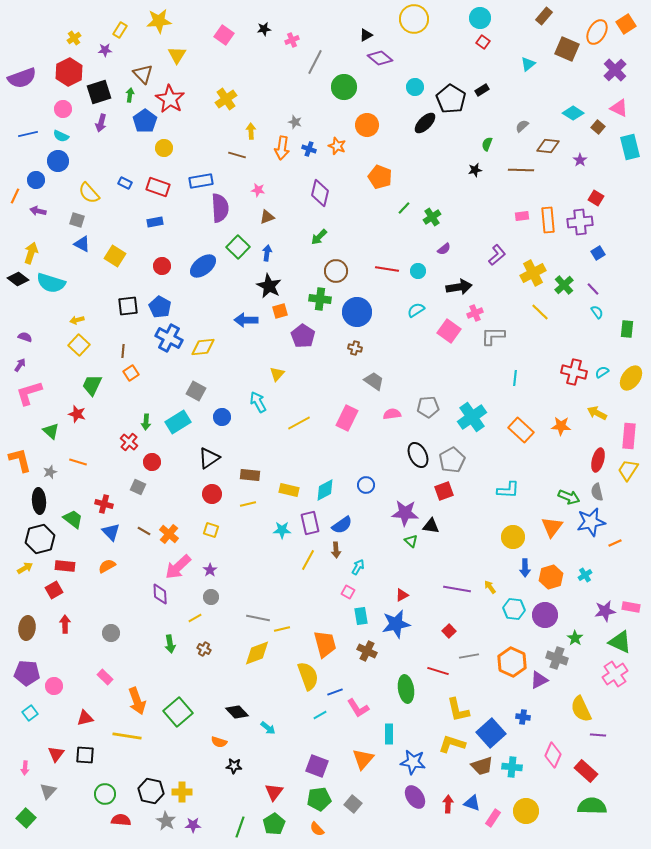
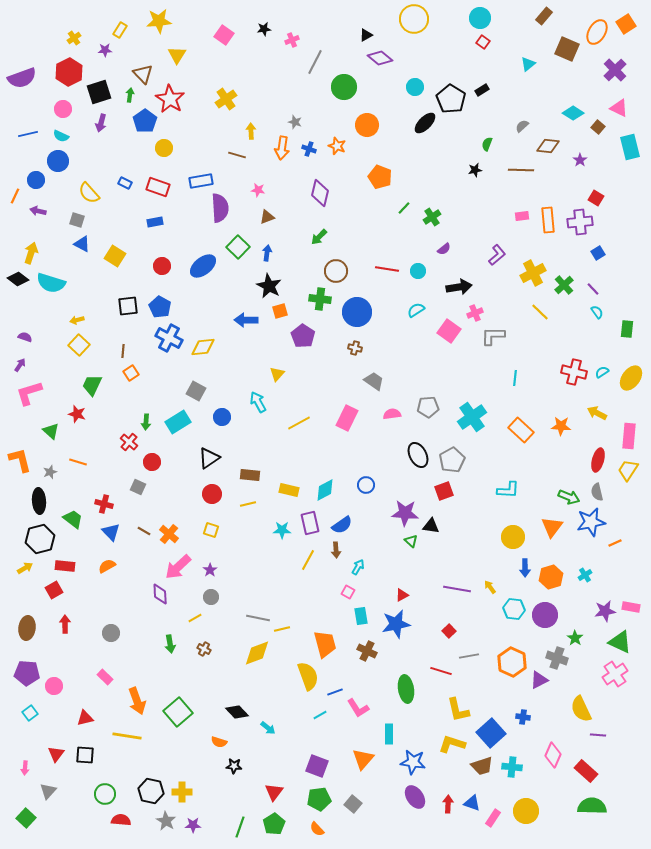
red line at (438, 671): moved 3 px right
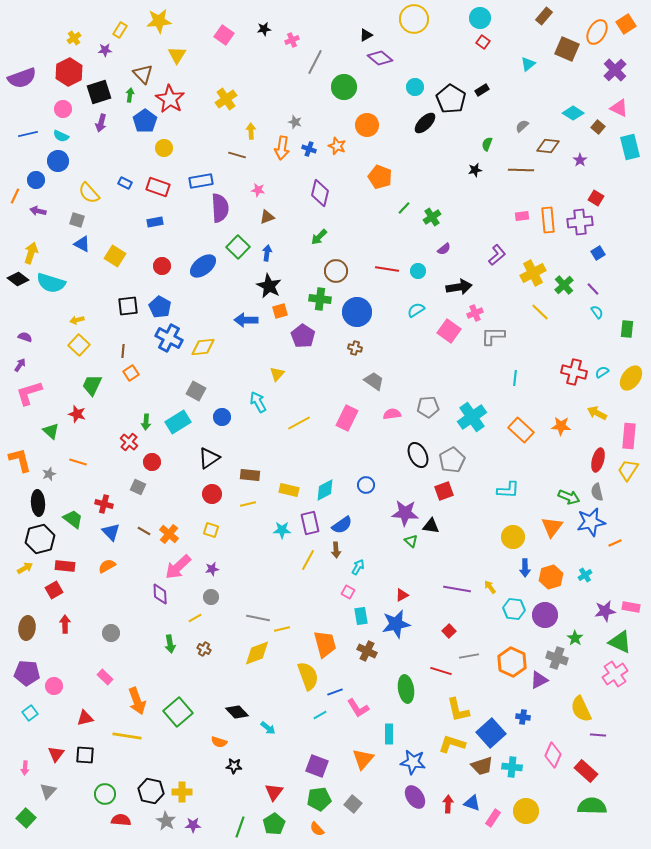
gray star at (50, 472): moved 1 px left, 2 px down
black ellipse at (39, 501): moved 1 px left, 2 px down
purple star at (210, 570): moved 2 px right, 1 px up; rotated 24 degrees clockwise
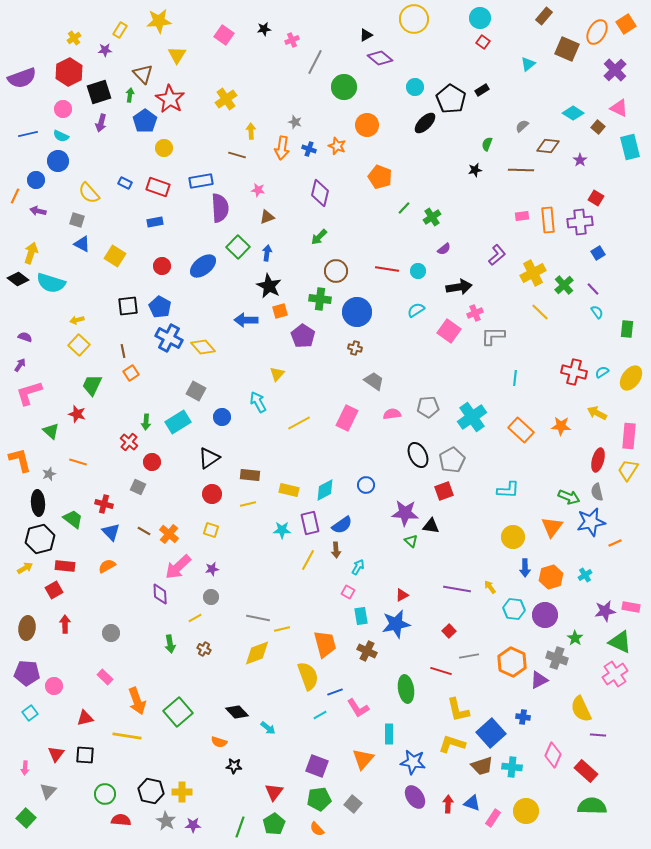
yellow diamond at (203, 347): rotated 55 degrees clockwise
brown line at (123, 351): rotated 16 degrees counterclockwise
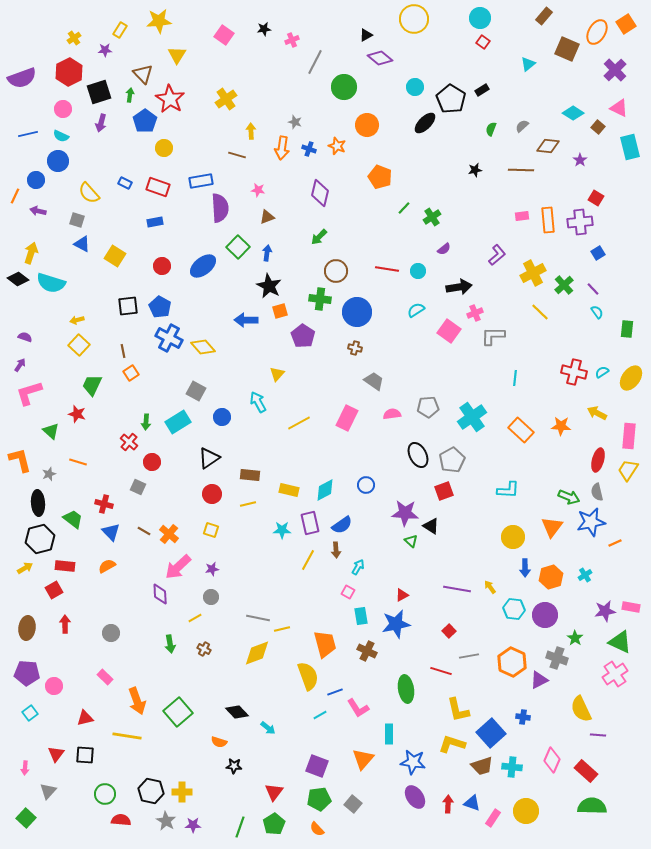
green semicircle at (487, 144): moved 4 px right, 15 px up
black triangle at (431, 526): rotated 24 degrees clockwise
pink diamond at (553, 755): moved 1 px left, 5 px down
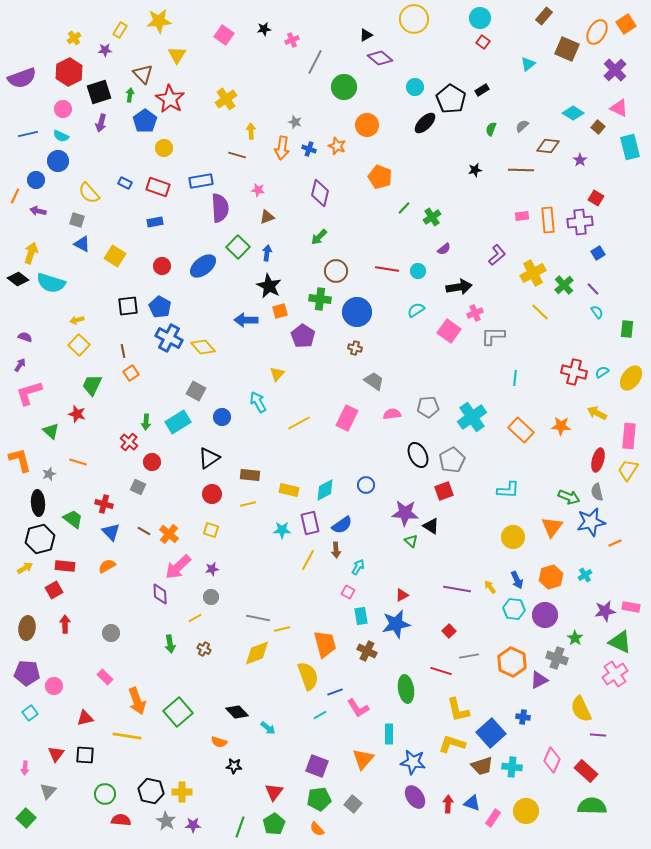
blue arrow at (525, 568): moved 8 px left, 12 px down; rotated 24 degrees counterclockwise
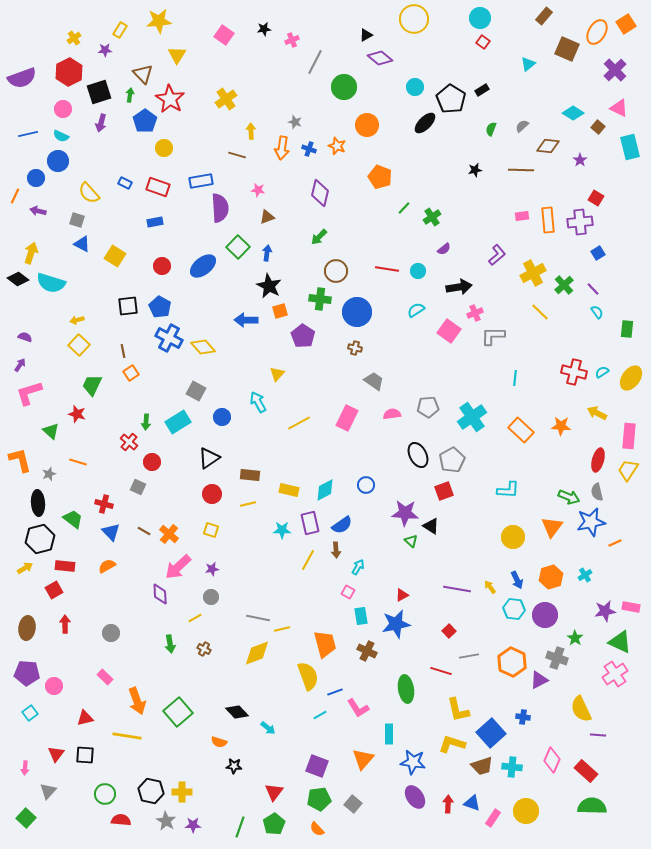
blue circle at (36, 180): moved 2 px up
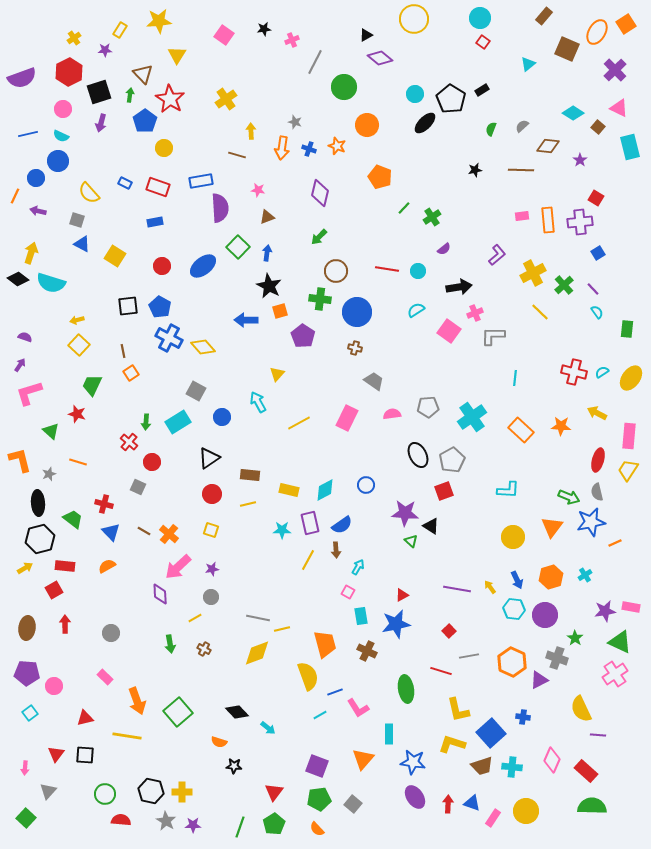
cyan circle at (415, 87): moved 7 px down
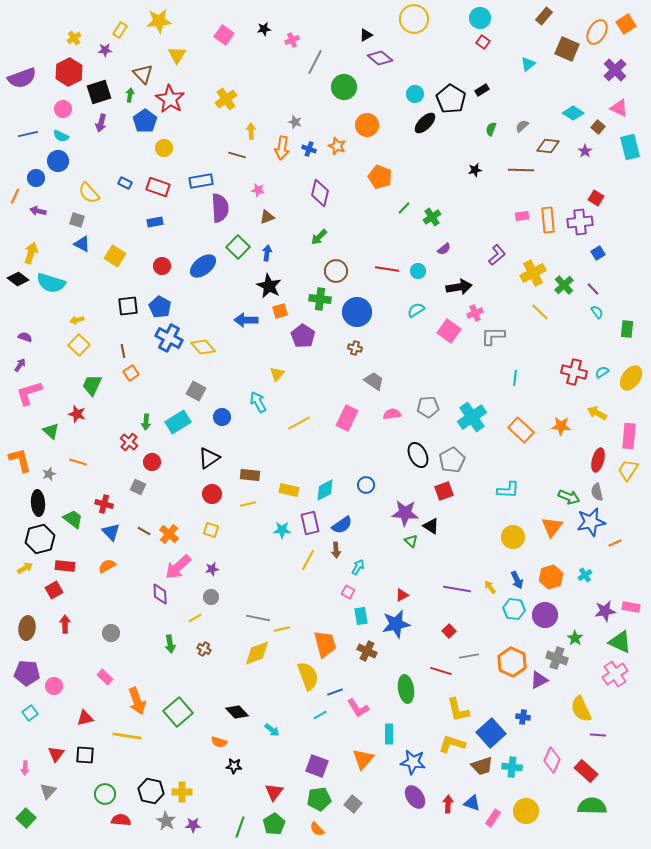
purple star at (580, 160): moved 5 px right, 9 px up
cyan arrow at (268, 728): moved 4 px right, 2 px down
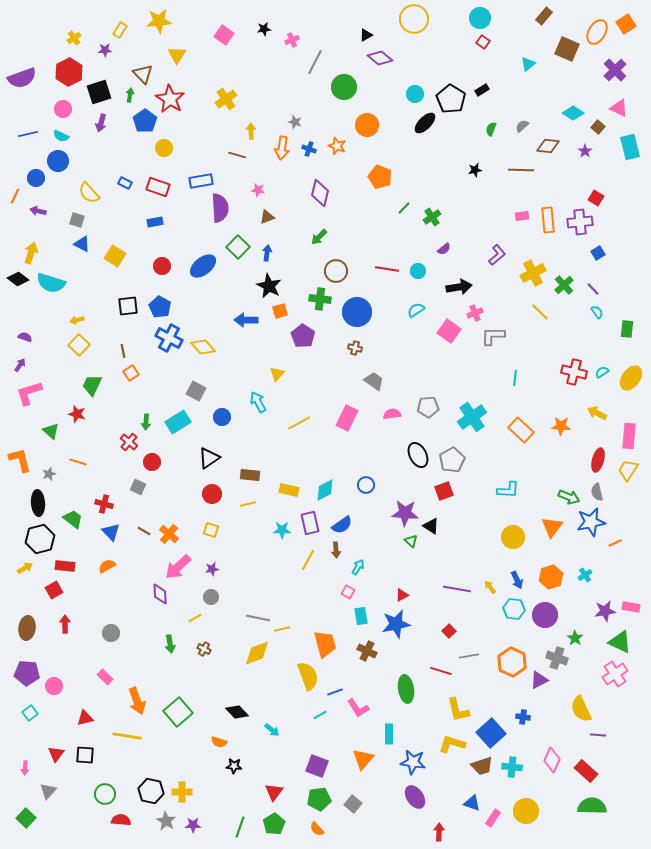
red arrow at (448, 804): moved 9 px left, 28 px down
